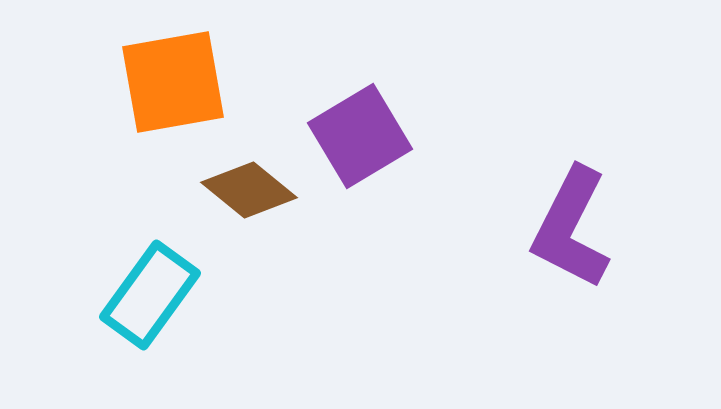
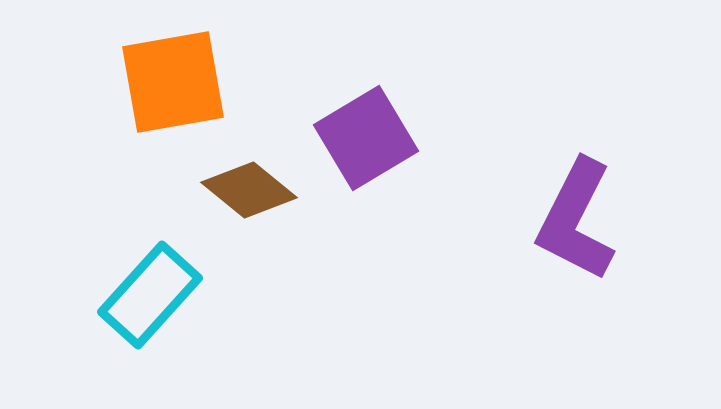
purple square: moved 6 px right, 2 px down
purple L-shape: moved 5 px right, 8 px up
cyan rectangle: rotated 6 degrees clockwise
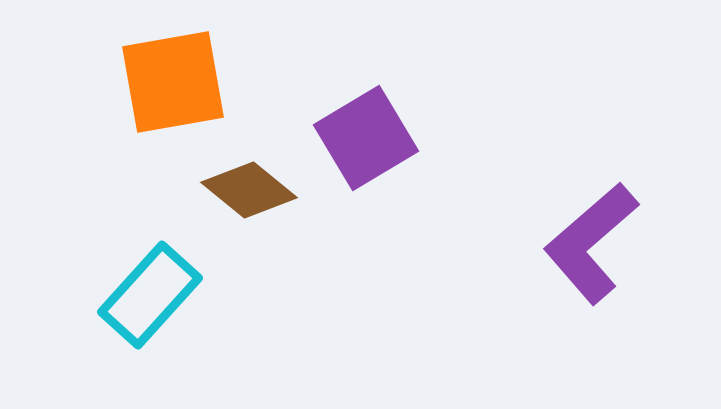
purple L-shape: moved 15 px right, 23 px down; rotated 22 degrees clockwise
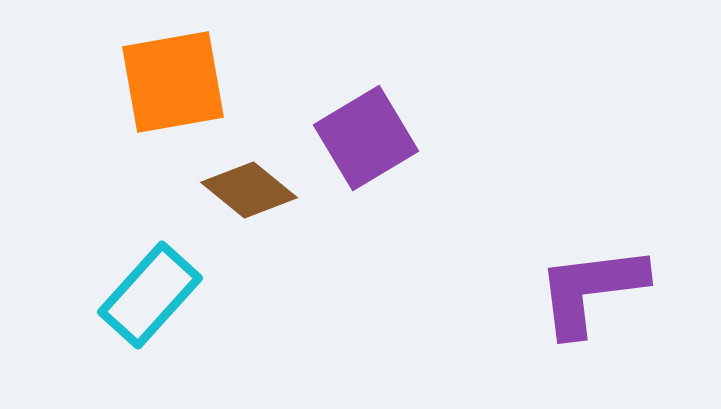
purple L-shape: moved 47 px down; rotated 34 degrees clockwise
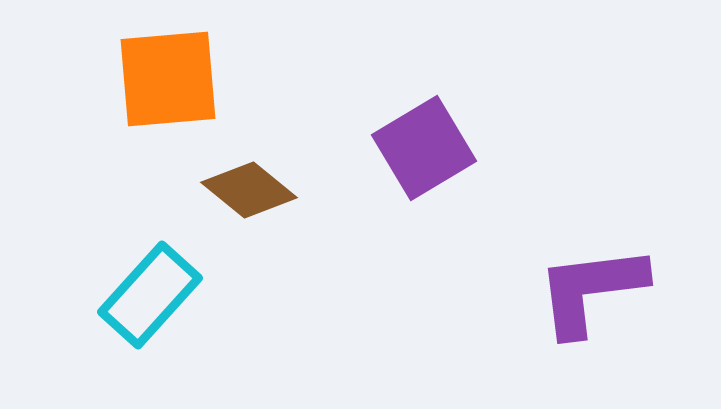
orange square: moved 5 px left, 3 px up; rotated 5 degrees clockwise
purple square: moved 58 px right, 10 px down
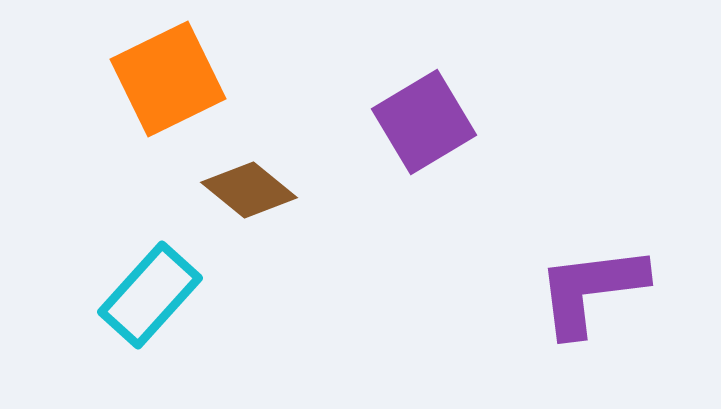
orange square: rotated 21 degrees counterclockwise
purple square: moved 26 px up
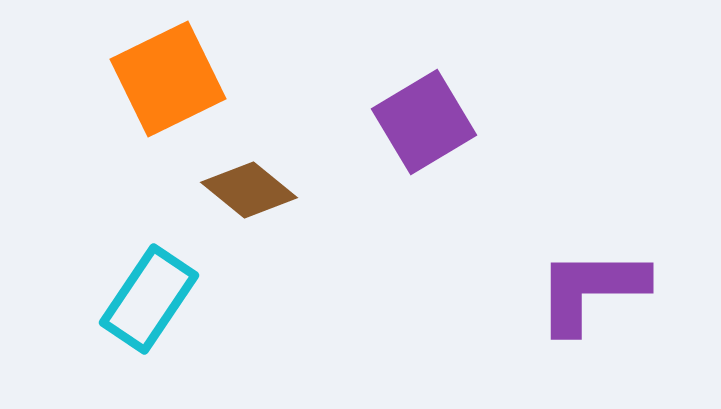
purple L-shape: rotated 7 degrees clockwise
cyan rectangle: moved 1 px left, 4 px down; rotated 8 degrees counterclockwise
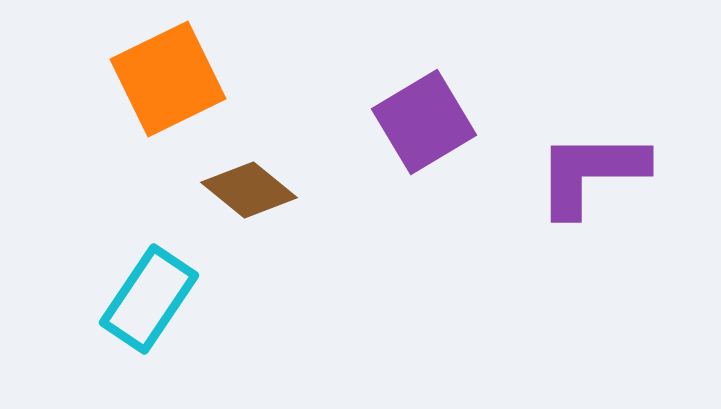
purple L-shape: moved 117 px up
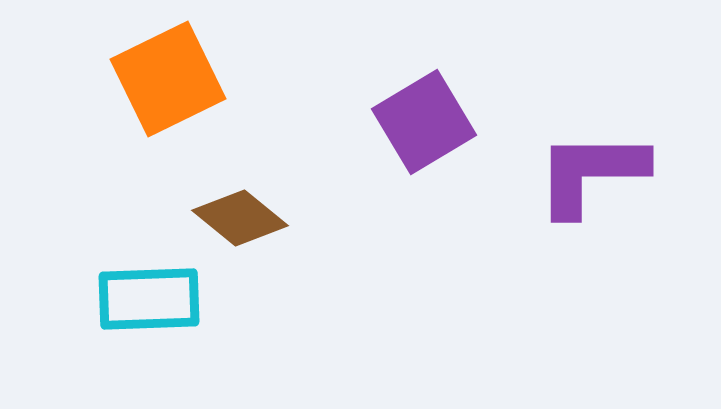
brown diamond: moved 9 px left, 28 px down
cyan rectangle: rotated 54 degrees clockwise
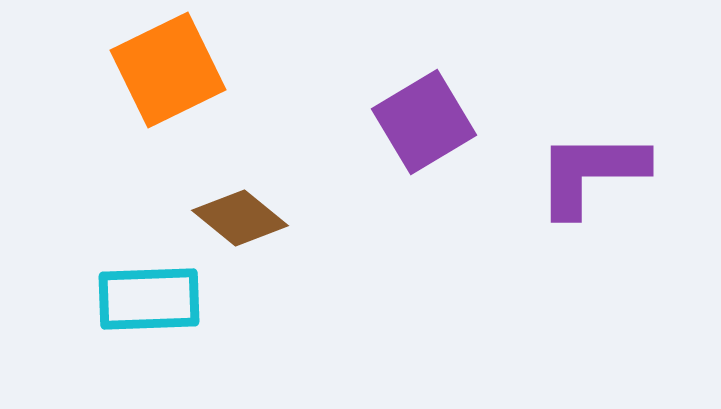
orange square: moved 9 px up
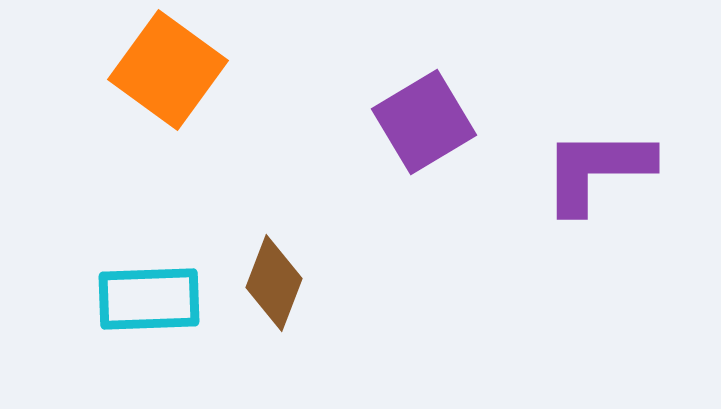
orange square: rotated 28 degrees counterclockwise
purple L-shape: moved 6 px right, 3 px up
brown diamond: moved 34 px right, 65 px down; rotated 72 degrees clockwise
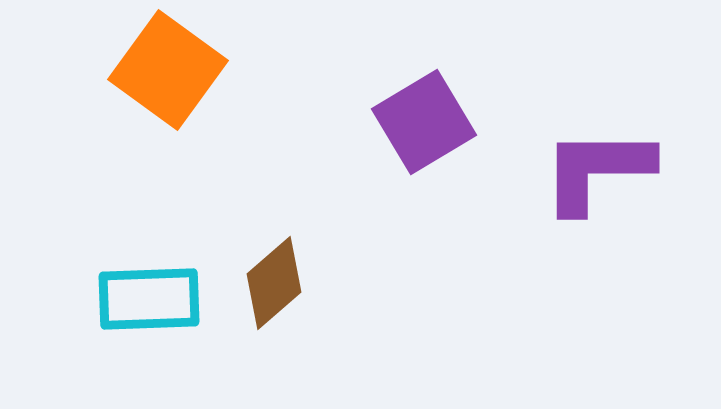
brown diamond: rotated 28 degrees clockwise
